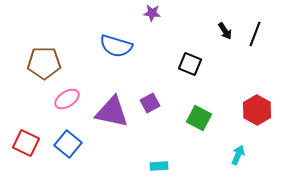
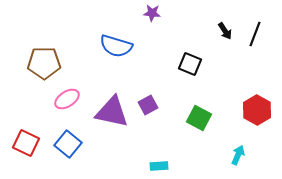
purple square: moved 2 px left, 2 px down
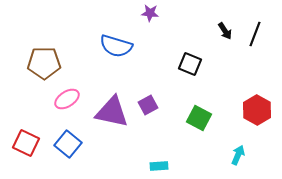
purple star: moved 2 px left
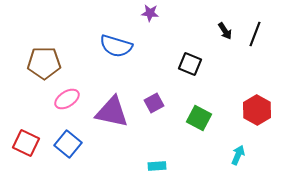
purple square: moved 6 px right, 2 px up
cyan rectangle: moved 2 px left
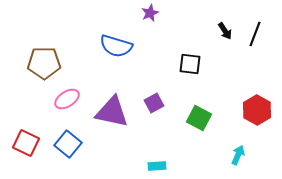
purple star: rotated 30 degrees counterclockwise
black square: rotated 15 degrees counterclockwise
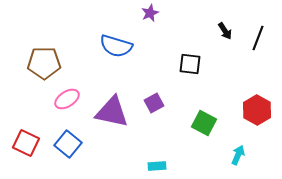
black line: moved 3 px right, 4 px down
green square: moved 5 px right, 5 px down
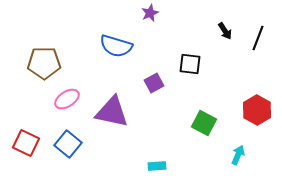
purple square: moved 20 px up
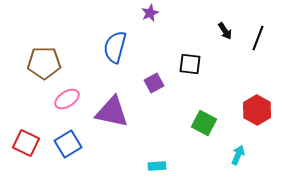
blue semicircle: moved 1 px left, 1 px down; rotated 88 degrees clockwise
blue square: rotated 20 degrees clockwise
